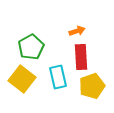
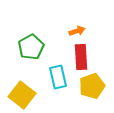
yellow square: moved 16 px down
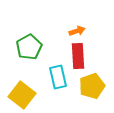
green pentagon: moved 2 px left
red rectangle: moved 3 px left, 1 px up
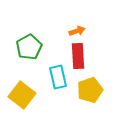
yellow pentagon: moved 2 px left, 4 px down
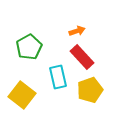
red rectangle: moved 4 px right, 1 px down; rotated 40 degrees counterclockwise
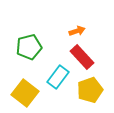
green pentagon: rotated 15 degrees clockwise
cyan rectangle: rotated 50 degrees clockwise
yellow square: moved 3 px right, 2 px up
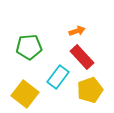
green pentagon: rotated 10 degrees clockwise
yellow square: moved 1 px down
